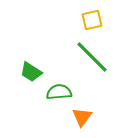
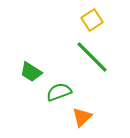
yellow square: rotated 20 degrees counterclockwise
green semicircle: rotated 15 degrees counterclockwise
orange triangle: rotated 10 degrees clockwise
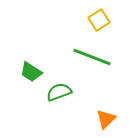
yellow square: moved 7 px right
green line: rotated 24 degrees counterclockwise
orange triangle: moved 24 px right, 2 px down
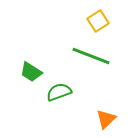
yellow square: moved 1 px left, 1 px down
green line: moved 1 px left, 1 px up
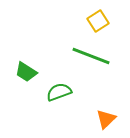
green trapezoid: moved 5 px left
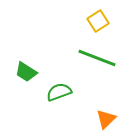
green line: moved 6 px right, 2 px down
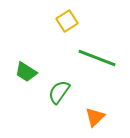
yellow square: moved 31 px left
green semicircle: rotated 35 degrees counterclockwise
orange triangle: moved 11 px left, 2 px up
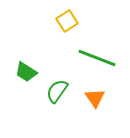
green semicircle: moved 2 px left, 1 px up
orange triangle: moved 19 px up; rotated 20 degrees counterclockwise
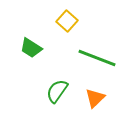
yellow square: rotated 15 degrees counterclockwise
green trapezoid: moved 5 px right, 24 px up
orange triangle: rotated 20 degrees clockwise
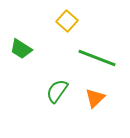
green trapezoid: moved 10 px left, 1 px down
